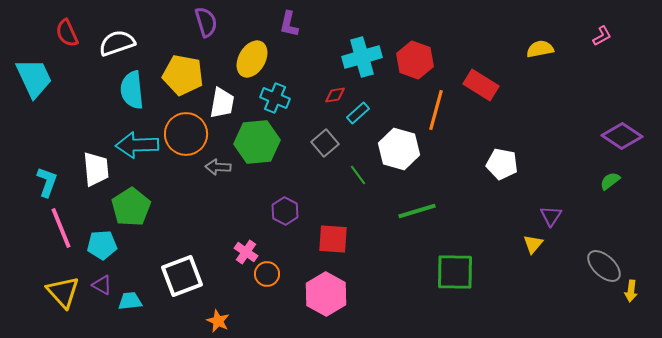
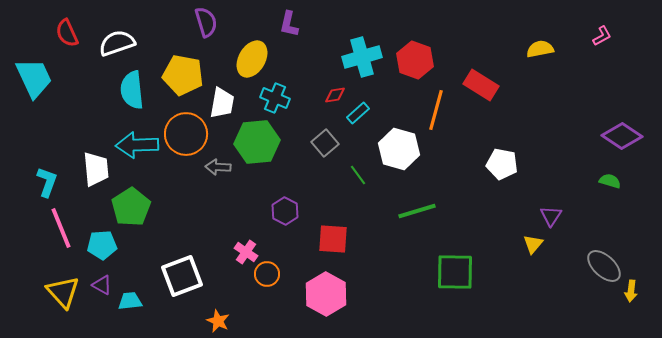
green semicircle at (610, 181): rotated 55 degrees clockwise
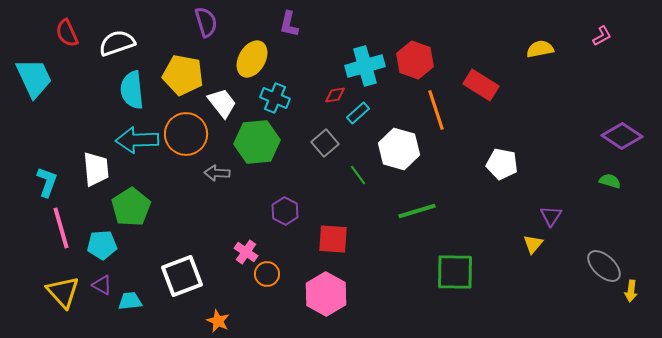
cyan cross at (362, 57): moved 3 px right, 9 px down
white trapezoid at (222, 103): rotated 48 degrees counterclockwise
orange line at (436, 110): rotated 33 degrees counterclockwise
cyan arrow at (137, 145): moved 5 px up
gray arrow at (218, 167): moved 1 px left, 6 px down
pink line at (61, 228): rotated 6 degrees clockwise
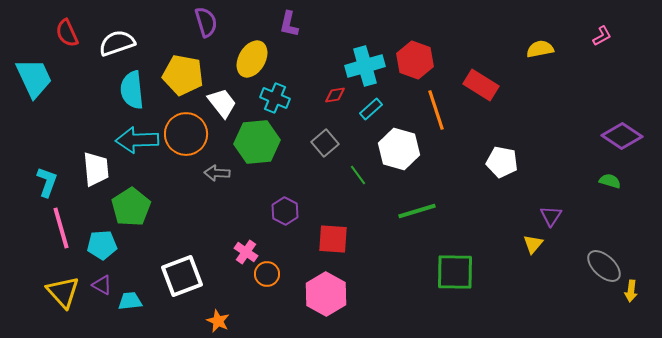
cyan rectangle at (358, 113): moved 13 px right, 4 px up
white pentagon at (502, 164): moved 2 px up
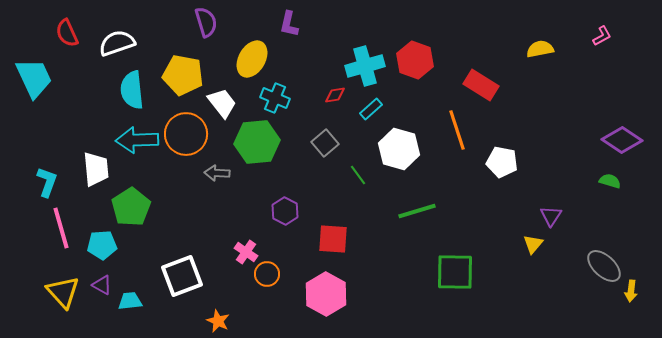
orange line at (436, 110): moved 21 px right, 20 px down
purple diamond at (622, 136): moved 4 px down
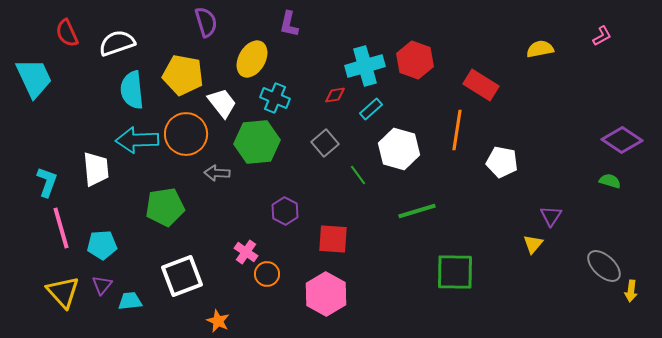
orange line at (457, 130): rotated 27 degrees clockwise
green pentagon at (131, 207): moved 34 px right; rotated 24 degrees clockwise
purple triangle at (102, 285): rotated 40 degrees clockwise
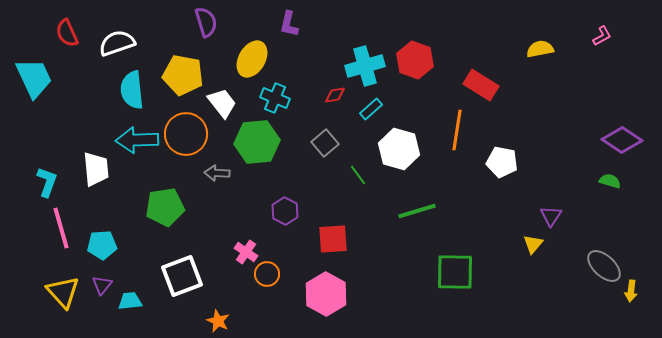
red square at (333, 239): rotated 8 degrees counterclockwise
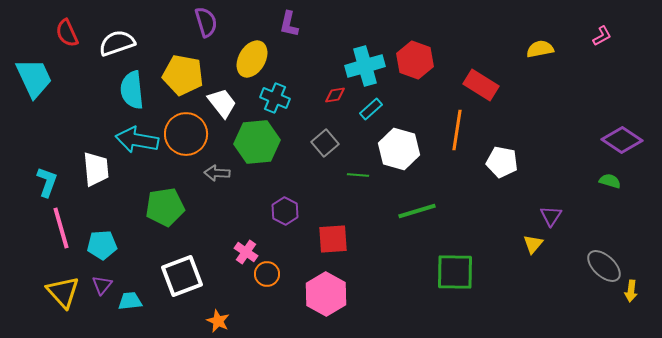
cyan arrow at (137, 140): rotated 12 degrees clockwise
green line at (358, 175): rotated 50 degrees counterclockwise
